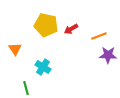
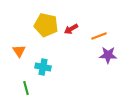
orange triangle: moved 4 px right, 2 px down
cyan cross: rotated 21 degrees counterclockwise
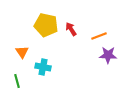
red arrow: rotated 88 degrees clockwise
orange triangle: moved 3 px right, 1 px down
green line: moved 9 px left, 7 px up
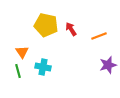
purple star: moved 10 px down; rotated 18 degrees counterclockwise
green line: moved 1 px right, 10 px up
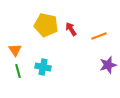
orange triangle: moved 7 px left, 2 px up
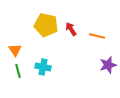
orange line: moved 2 px left; rotated 35 degrees clockwise
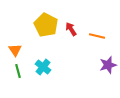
yellow pentagon: rotated 15 degrees clockwise
cyan cross: rotated 28 degrees clockwise
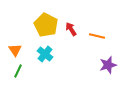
cyan cross: moved 2 px right, 13 px up
green line: rotated 40 degrees clockwise
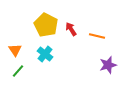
green line: rotated 16 degrees clockwise
